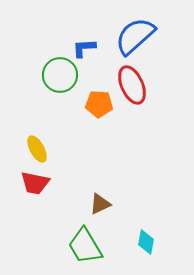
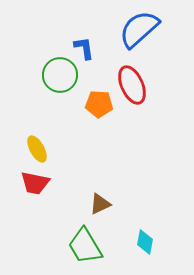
blue semicircle: moved 4 px right, 7 px up
blue L-shape: rotated 85 degrees clockwise
cyan diamond: moved 1 px left
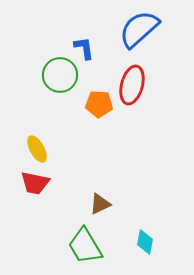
red ellipse: rotated 39 degrees clockwise
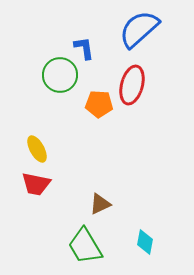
red trapezoid: moved 1 px right, 1 px down
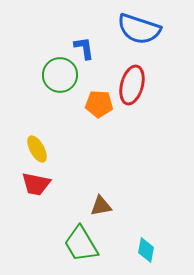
blue semicircle: rotated 120 degrees counterclockwise
brown triangle: moved 1 px right, 2 px down; rotated 15 degrees clockwise
cyan diamond: moved 1 px right, 8 px down
green trapezoid: moved 4 px left, 2 px up
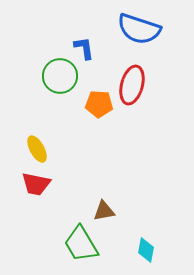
green circle: moved 1 px down
brown triangle: moved 3 px right, 5 px down
